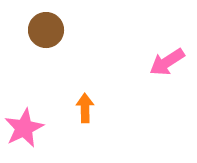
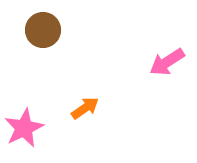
brown circle: moved 3 px left
orange arrow: rotated 56 degrees clockwise
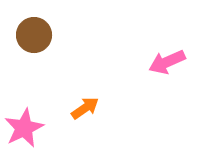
brown circle: moved 9 px left, 5 px down
pink arrow: rotated 9 degrees clockwise
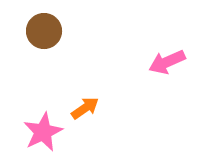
brown circle: moved 10 px right, 4 px up
pink star: moved 19 px right, 4 px down
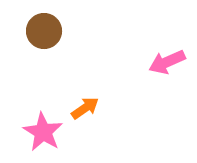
pink star: rotated 15 degrees counterclockwise
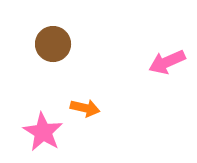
brown circle: moved 9 px right, 13 px down
orange arrow: rotated 48 degrees clockwise
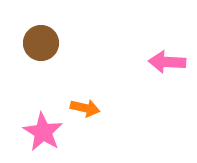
brown circle: moved 12 px left, 1 px up
pink arrow: rotated 27 degrees clockwise
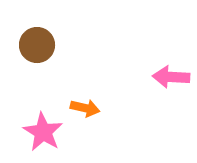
brown circle: moved 4 px left, 2 px down
pink arrow: moved 4 px right, 15 px down
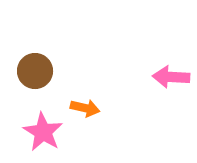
brown circle: moved 2 px left, 26 px down
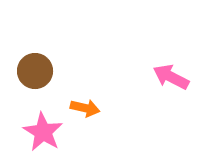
pink arrow: rotated 24 degrees clockwise
